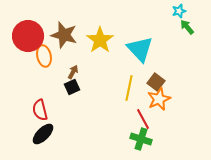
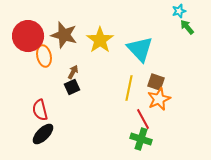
brown square: rotated 18 degrees counterclockwise
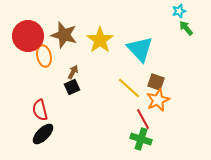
green arrow: moved 1 px left, 1 px down
yellow line: rotated 60 degrees counterclockwise
orange star: moved 1 px left, 1 px down
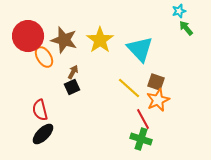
brown star: moved 5 px down
orange ellipse: moved 1 px down; rotated 20 degrees counterclockwise
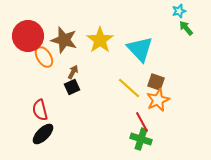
red line: moved 1 px left, 3 px down
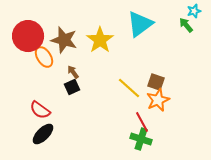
cyan star: moved 15 px right
green arrow: moved 3 px up
cyan triangle: moved 25 px up; rotated 36 degrees clockwise
brown arrow: rotated 64 degrees counterclockwise
red semicircle: rotated 40 degrees counterclockwise
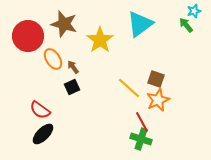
brown star: moved 16 px up
orange ellipse: moved 9 px right, 2 px down
brown arrow: moved 5 px up
brown square: moved 3 px up
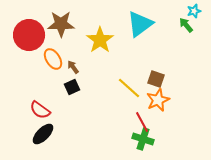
brown star: moved 3 px left; rotated 16 degrees counterclockwise
red circle: moved 1 px right, 1 px up
green cross: moved 2 px right
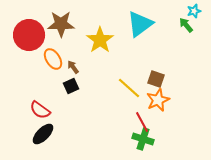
black square: moved 1 px left, 1 px up
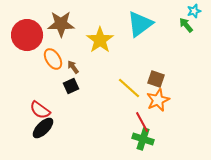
red circle: moved 2 px left
black ellipse: moved 6 px up
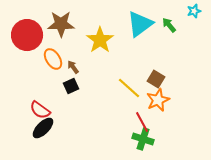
green arrow: moved 17 px left
brown square: rotated 12 degrees clockwise
